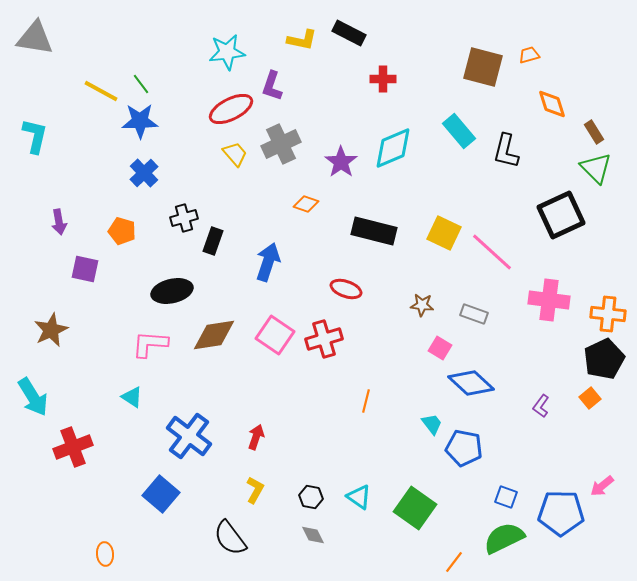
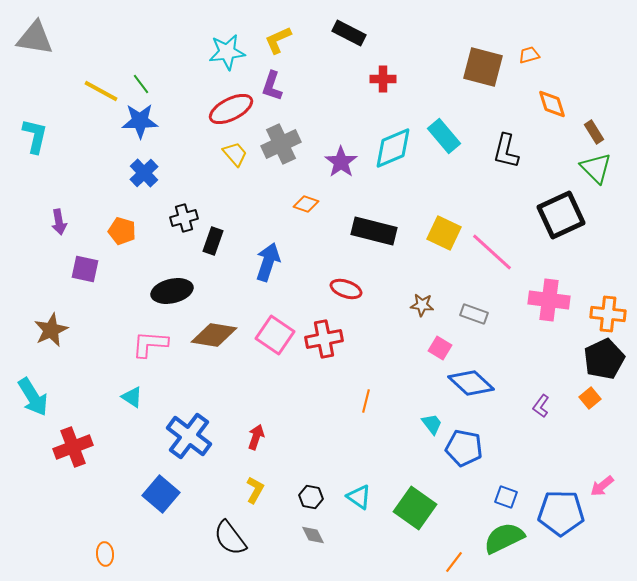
yellow L-shape at (302, 40): moved 24 px left; rotated 144 degrees clockwise
cyan rectangle at (459, 131): moved 15 px left, 5 px down
brown diamond at (214, 335): rotated 18 degrees clockwise
red cross at (324, 339): rotated 6 degrees clockwise
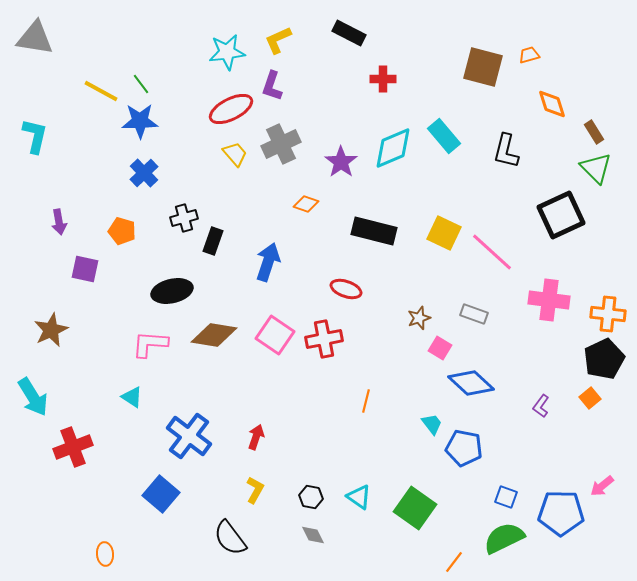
brown star at (422, 305): moved 3 px left, 13 px down; rotated 25 degrees counterclockwise
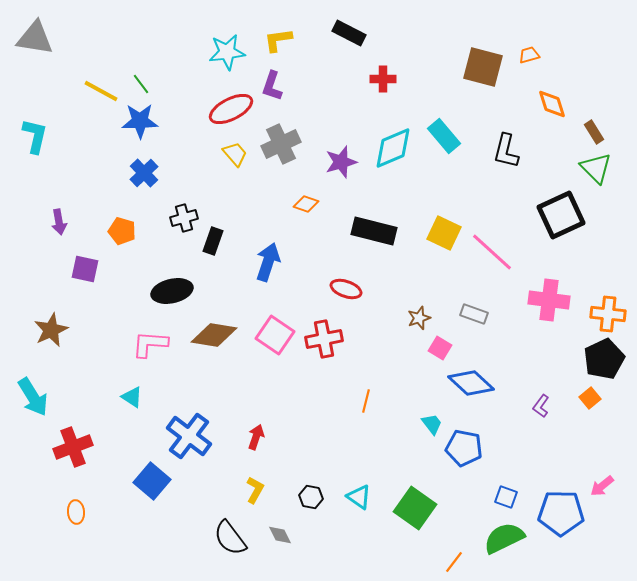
yellow L-shape at (278, 40): rotated 16 degrees clockwise
purple star at (341, 162): rotated 20 degrees clockwise
blue square at (161, 494): moved 9 px left, 13 px up
gray diamond at (313, 535): moved 33 px left
orange ellipse at (105, 554): moved 29 px left, 42 px up
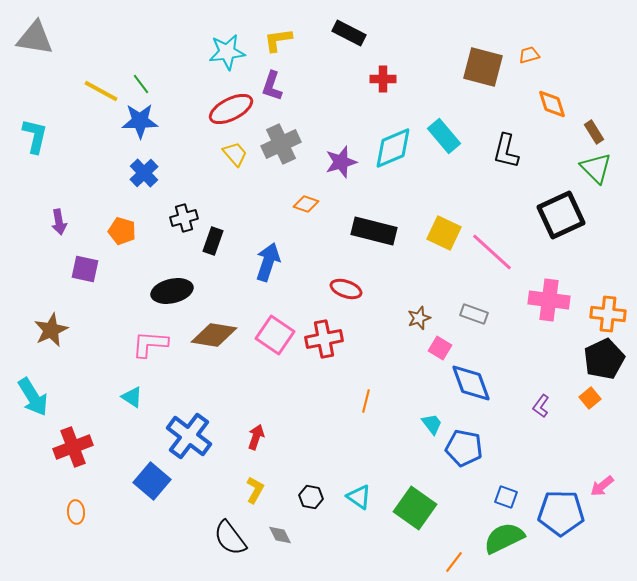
blue diamond at (471, 383): rotated 27 degrees clockwise
